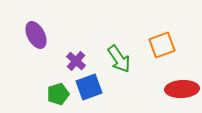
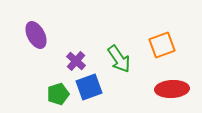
red ellipse: moved 10 px left
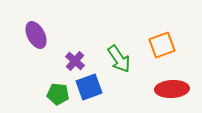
purple cross: moved 1 px left
green pentagon: rotated 25 degrees clockwise
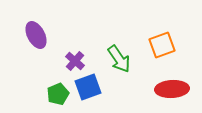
blue square: moved 1 px left
green pentagon: rotated 30 degrees counterclockwise
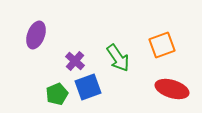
purple ellipse: rotated 48 degrees clockwise
green arrow: moved 1 px left, 1 px up
red ellipse: rotated 20 degrees clockwise
green pentagon: moved 1 px left
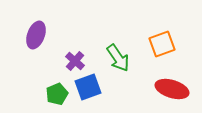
orange square: moved 1 px up
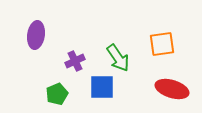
purple ellipse: rotated 12 degrees counterclockwise
orange square: rotated 12 degrees clockwise
purple cross: rotated 24 degrees clockwise
blue square: moved 14 px right; rotated 20 degrees clockwise
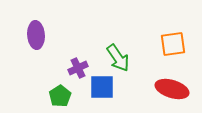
purple ellipse: rotated 12 degrees counterclockwise
orange square: moved 11 px right
purple cross: moved 3 px right, 7 px down
green pentagon: moved 3 px right, 2 px down; rotated 10 degrees counterclockwise
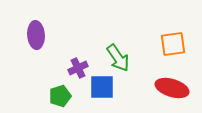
red ellipse: moved 1 px up
green pentagon: rotated 15 degrees clockwise
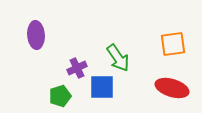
purple cross: moved 1 px left
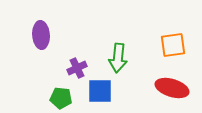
purple ellipse: moved 5 px right
orange square: moved 1 px down
green arrow: rotated 40 degrees clockwise
blue square: moved 2 px left, 4 px down
green pentagon: moved 1 px right, 2 px down; rotated 25 degrees clockwise
